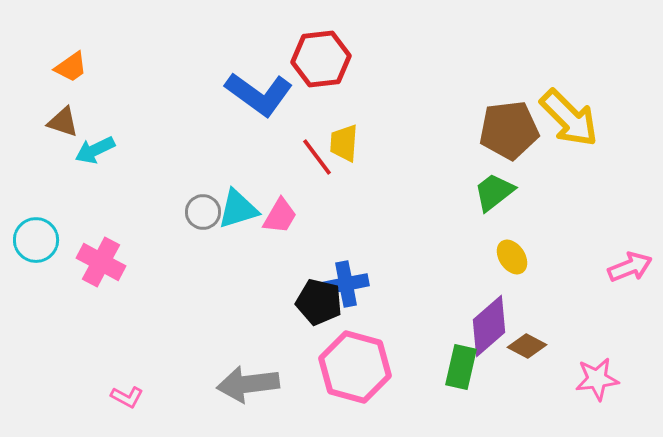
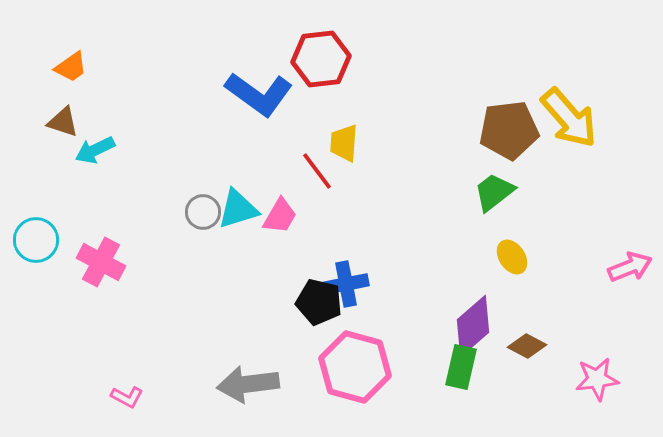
yellow arrow: rotated 4 degrees clockwise
red line: moved 14 px down
purple diamond: moved 16 px left
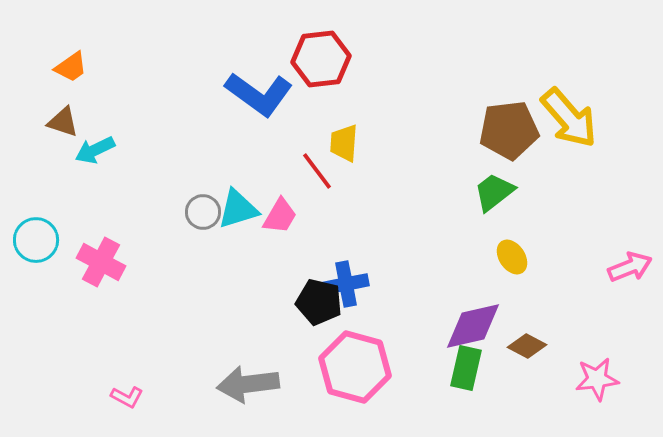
purple diamond: rotated 28 degrees clockwise
green rectangle: moved 5 px right, 1 px down
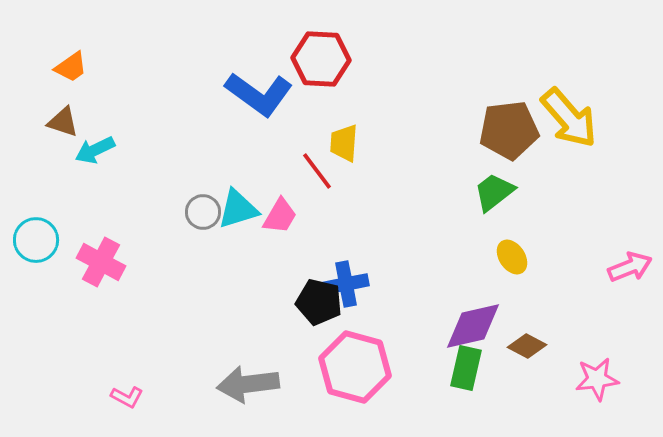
red hexagon: rotated 10 degrees clockwise
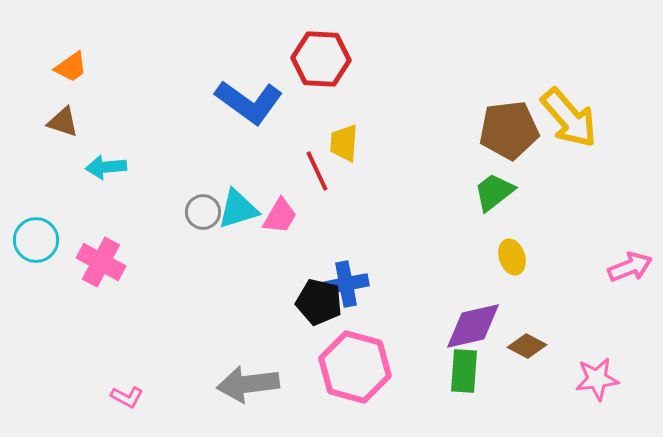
blue L-shape: moved 10 px left, 8 px down
cyan arrow: moved 11 px right, 17 px down; rotated 21 degrees clockwise
red line: rotated 12 degrees clockwise
yellow ellipse: rotated 16 degrees clockwise
green rectangle: moved 2 px left, 3 px down; rotated 9 degrees counterclockwise
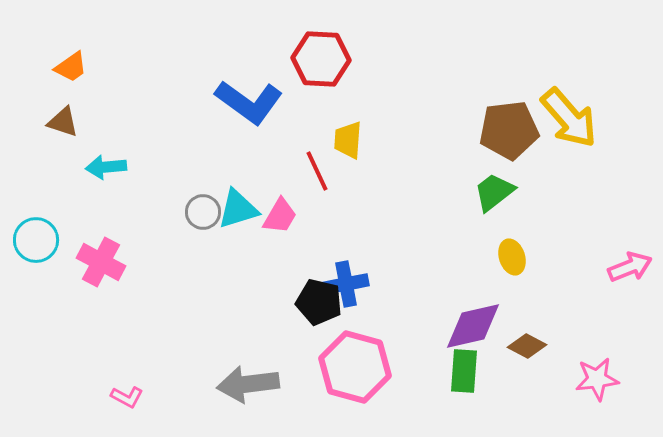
yellow trapezoid: moved 4 px right, 3 px up
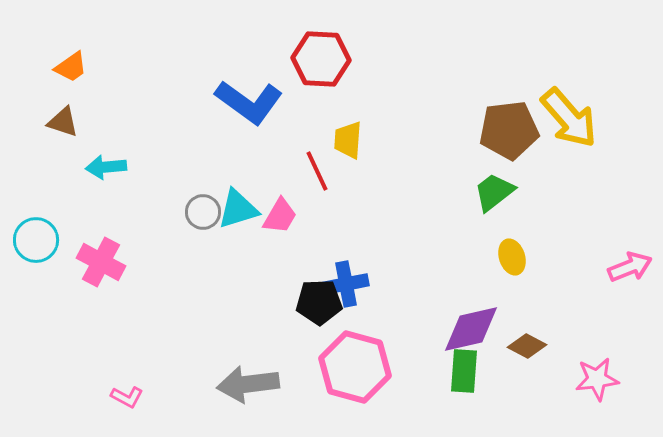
black pentagon: rotated 15 degrees counterclockwise
purple diamond: moved 2 px left, 3 px down
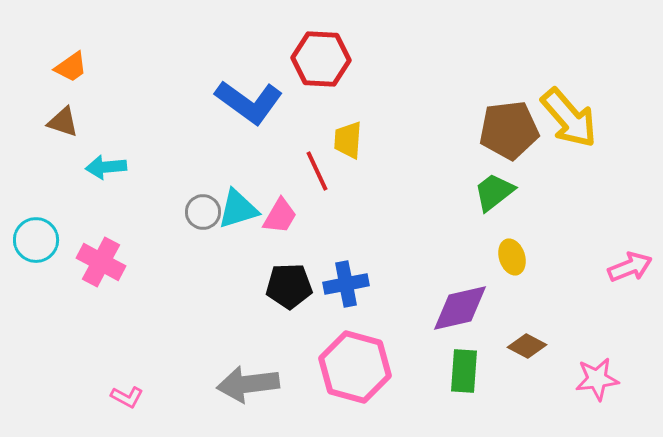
black pentagon: moved 30 px left, 16 px up
purple diamond: moved 11 px left, 21 px up
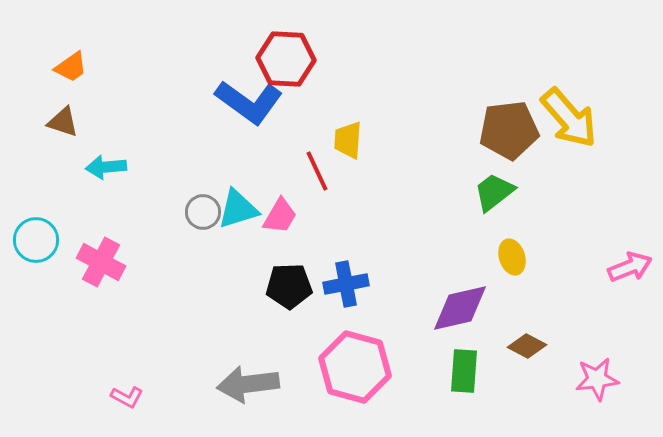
red hexagon: moved 35 px left
